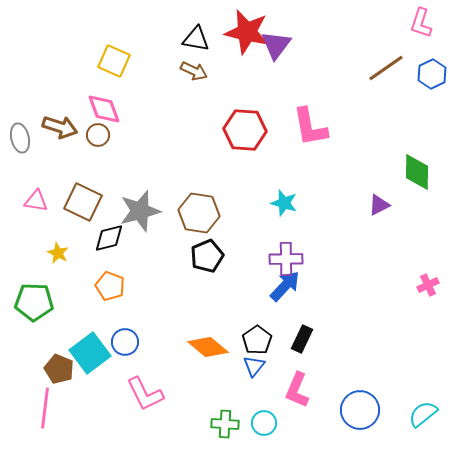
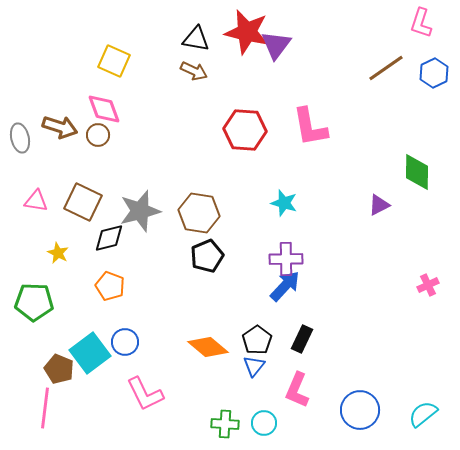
blue hexagon at (432, 74): moved 2 px right, 1 px up
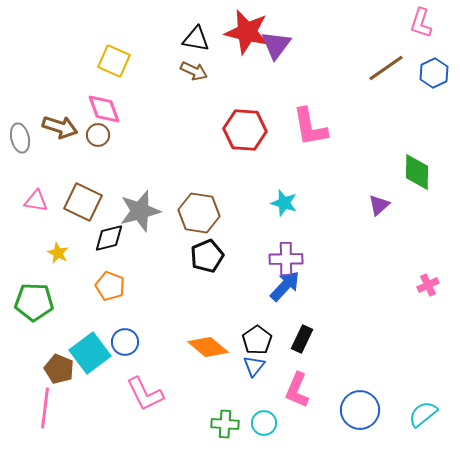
purple triangle at (379, 205): rotated 15 degrees counterclockwise
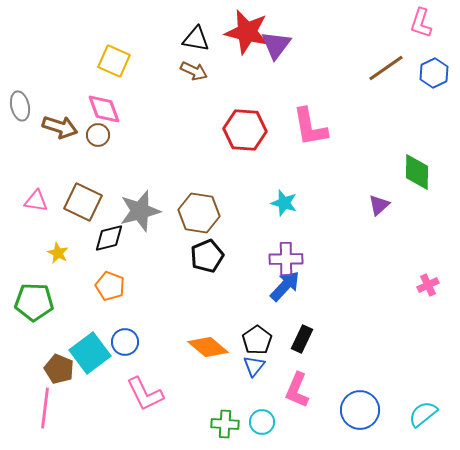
gray ellipse at (20, 138): moved 32 px up
cyan circle at (264, 423): moved 2 px left, 1 px up
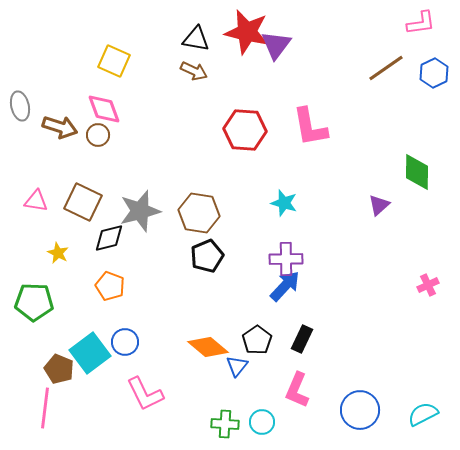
pink L-shape at (421, 23): rotated 116 degrees counterclockwise
blue triangle at (254, 366): moved 17 px left
cyan semicircle at (423, 414): rotated 12 degrees clockwise
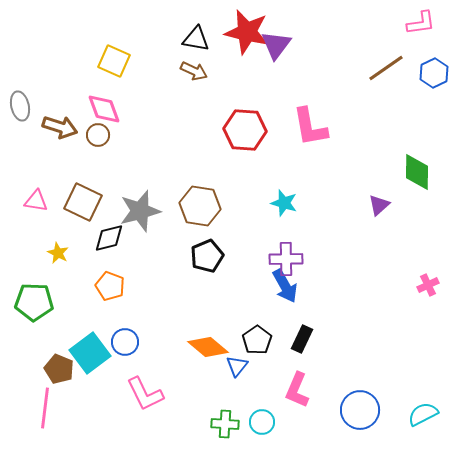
brown hexagon at (199, 213): moved 1 px right, 7 px up
blue arrow at (285, 286): rotated 108 degrees clockwise
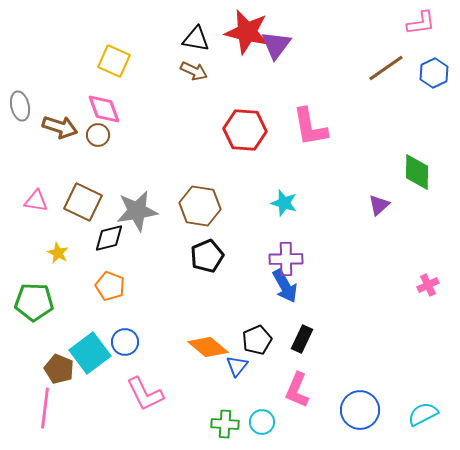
gray star at (140, 211): moved 3 px left; rotated 6 degrees clockwise
black pentagon at (257, 340): rotated 12 degrees clockwise
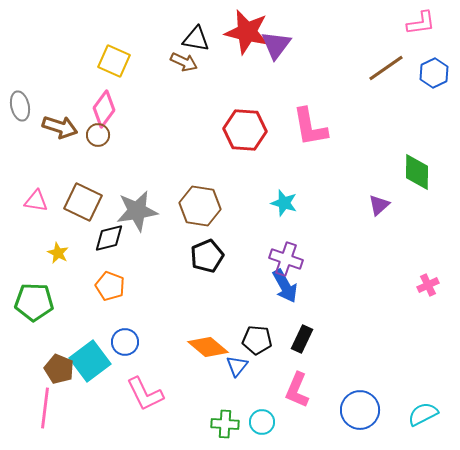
brown arrow at (194, 71): moved 10 px left, 9 px up
pink diamond at (104, 109): rotated 57 degrees clockwise
purple cross at (286, 259): rotated 20 degrees clockwise
black pentagon at (257, 340): rotated 28 degrees clockwise
cyan square at (90, 353): moved 8 px down
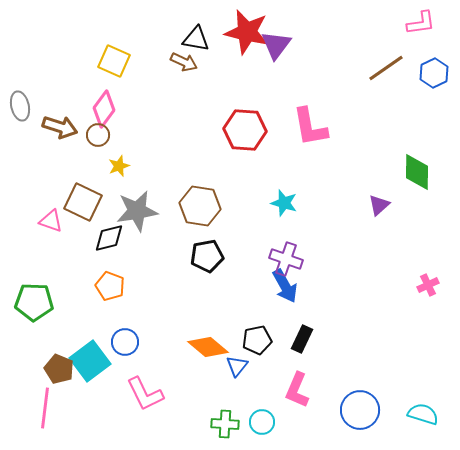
pink triangle at (36, 201): moved 15 px right, 20 px down; rotated 10 degrees clockwise
yellow star at (58, 253): moved 61 px right, 87 px up; rotated 25 degrees clockwise
black pentagon at (207, 256): rotated 12 degrees clockwise
black pentagon at (257, 340): rotated 16 degrees counterclockwise
cyan semicircle at (423, 414): rotated 44 degrees clockwise
